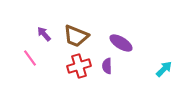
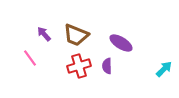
brown trapezoid: moved 1 px up
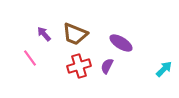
brown trapezoid: moved 1 px left, 1 px up
purple semicircle: rotated 28 degrees clockwise
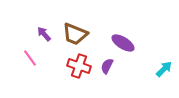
purple ellipse: moved 2 px right
red cross: rotated 35 degrees clockwise
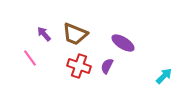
cyan arrow: moved 7 px down
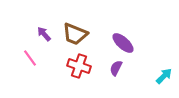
purple ellipse: rotated 10 degrees clockwise
purple semicircle: moved 9 px right, 2 px down
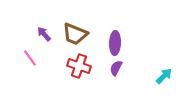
purple ellipse: moved 8 px left; rotated 50 degrees clockwise
